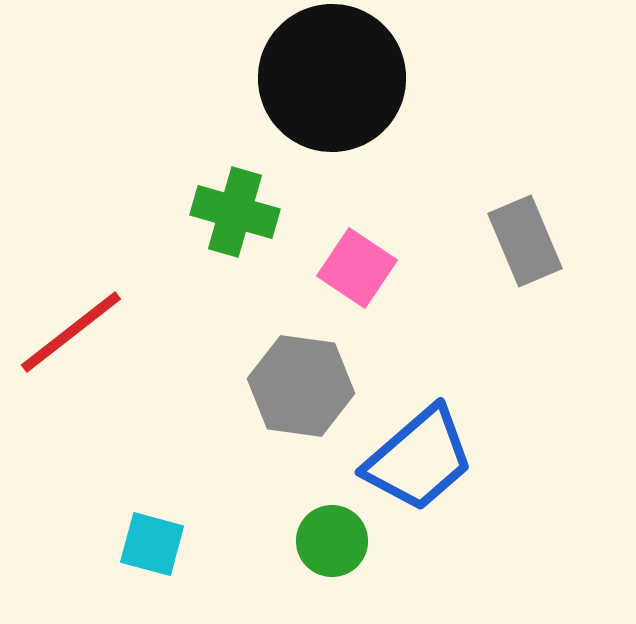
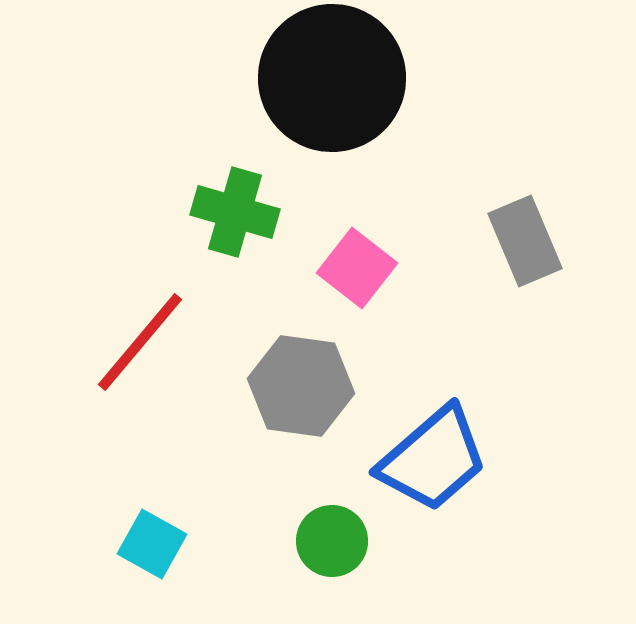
pink square: rotated 4 degrees clockwise
red line: moved 69 px right, 10 px down; rotated 12 degrees counterclockwise
blue trapezoid: moved 14 px right
cyan square: rotated 14 degrees clockwise
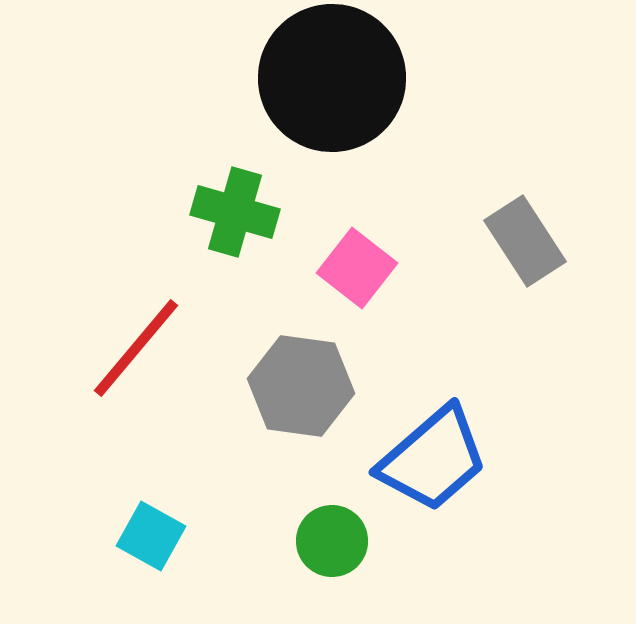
gray rectangle: rotated 10 degrees counterclockwise
red line: moved 4 px left, 6 px down
cyan square: moved 1 px left, 8 px up
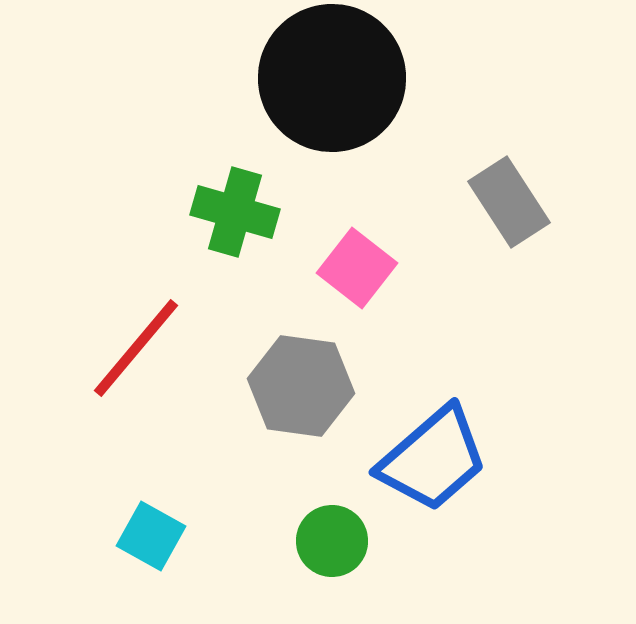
gray rectangle: moved 16 px left, 39 px up
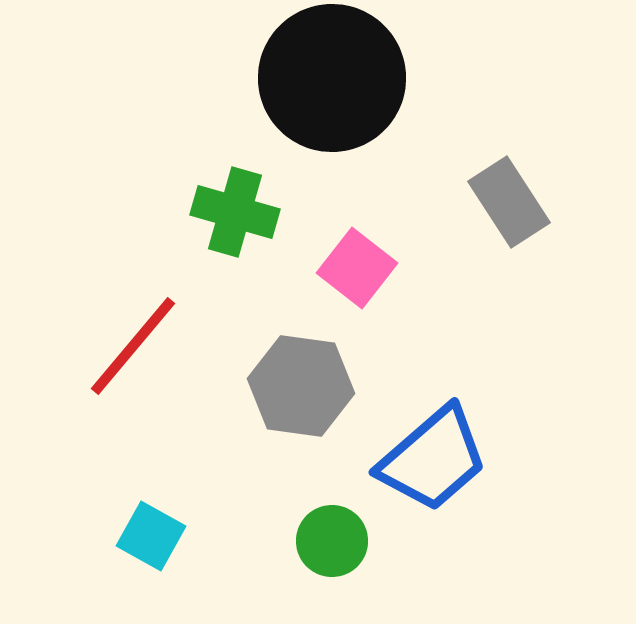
red line: moved 3 px left, 2 px up
